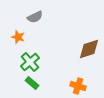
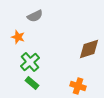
gray semicircle: moved 1 px up
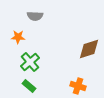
gray semicircle: rotated 28 degrees clockwise
orange star: rotated 16 degrees counterclockwise
green rectangle: moved 3 px left, 3 px down
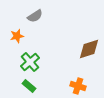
gray semicircle: rotated 35 degrees counterclockwise
orange star: moved 1 px left, 1 px up; rotated 16 degrees counterclockwise
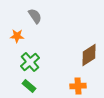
gray semicircle: rotated 91 degrees counterclockwise
orange star: rotated 16 degrees clockwise
brown diamond: moved 6 px down; rotated 15 degrees counterclockwise
orange cross: rotated 21 degrees counterclockwise
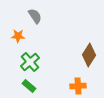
orange star: moved 1 px right
brown diamond: rotated 25 degrees counterclockwise
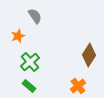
orange star: rotated 24 degrees counterclockwise
orange cross: rotated 35 degrees counterclockwise
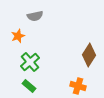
gray semicircle: rotated 112 degrees clockwise
orange cross: rotated 35 degrees counterclockwise
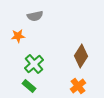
orange star: rotated 16 degrees clockwise
brown diamond: moved 8 px left, 1 px down
green cross: moved 4 px right, 2 px down
orange cross: rotated 35 degrees clockwise
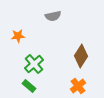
gray semicircle: moved 18 px right
